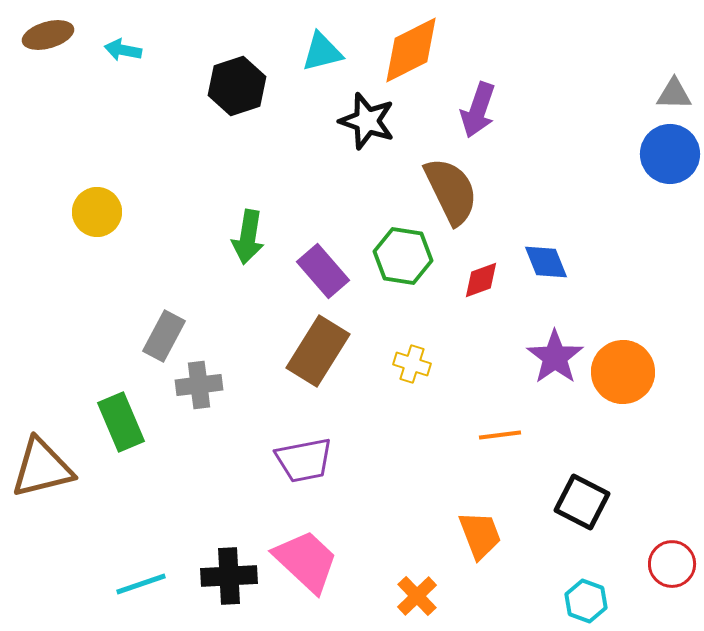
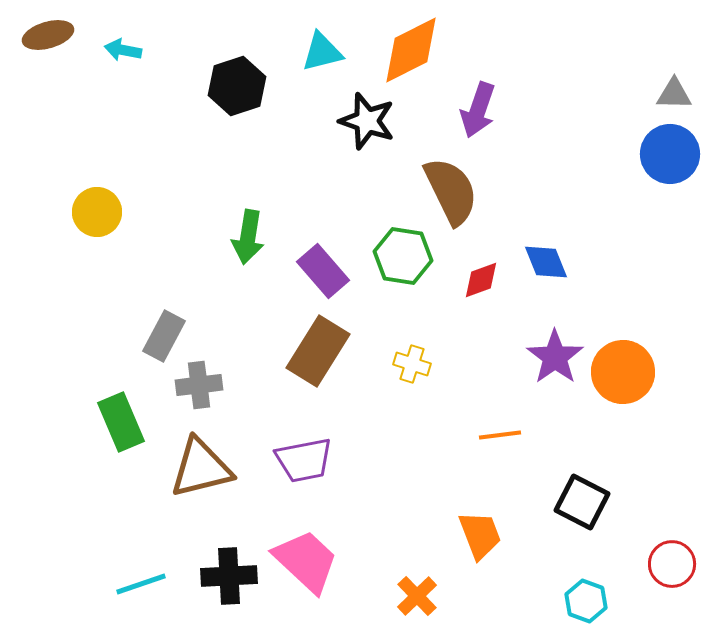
brown triangle: moved 159 px right
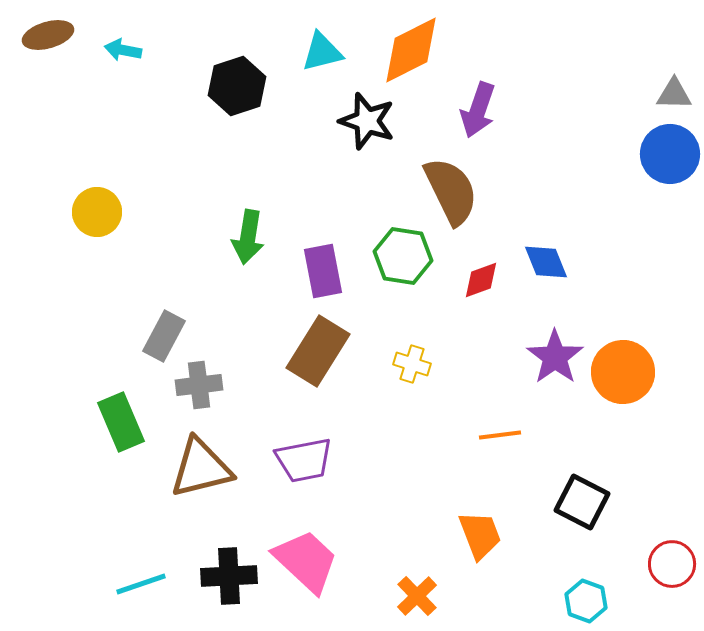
purple rectangle: rotated 30 degrees clockwise
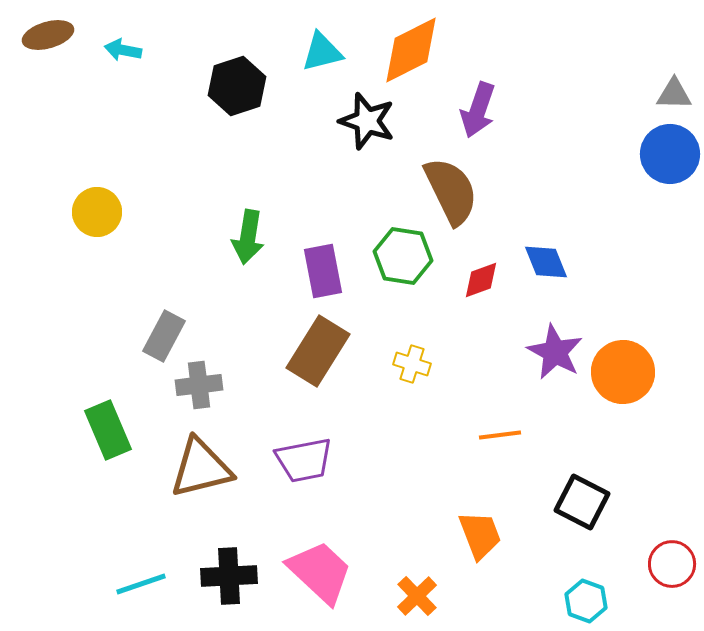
purple star: moved 5 px up; rotated 8 degrees counterclockwise
green rectangle: moved 13 px left, 8 px down
pink trapezoid: moved 14 px right, 11 px down
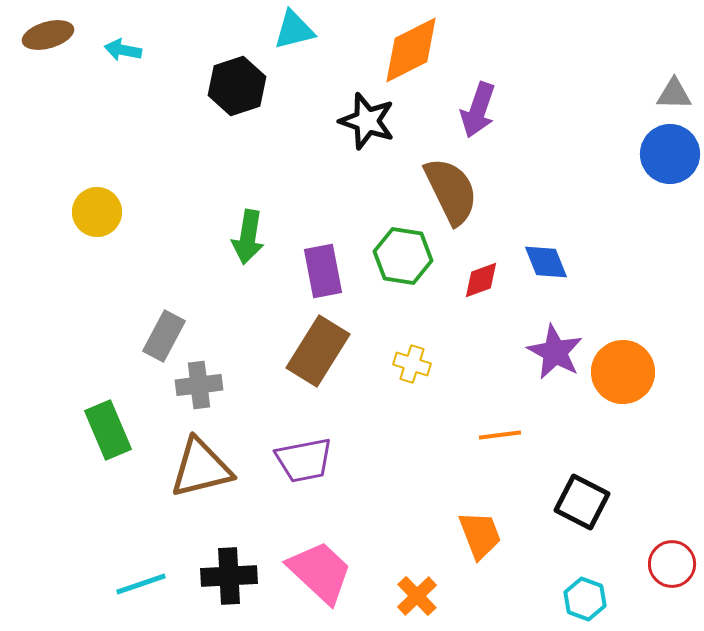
cyan triangle: moved 28 px left, 22 px up
cyan hexagon: moved 1 px left, 2 px up
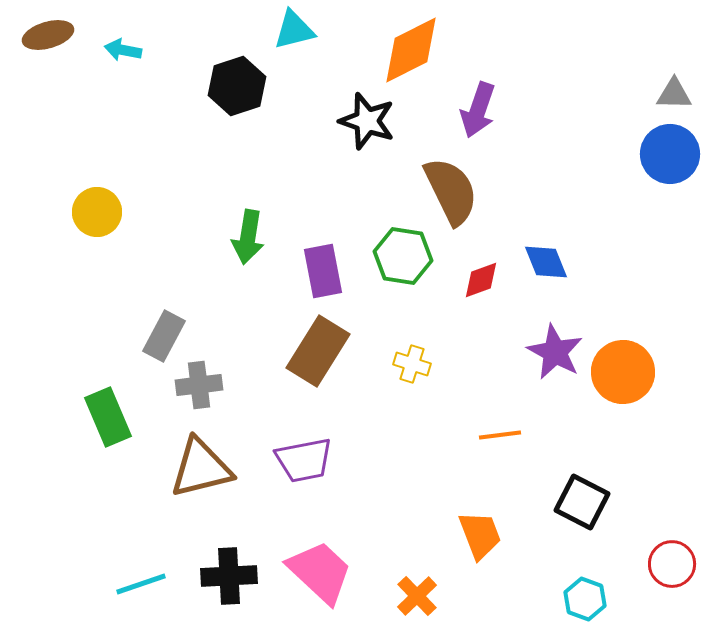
green rectangle: moved 13 px up
